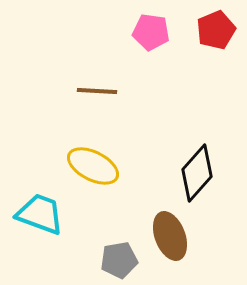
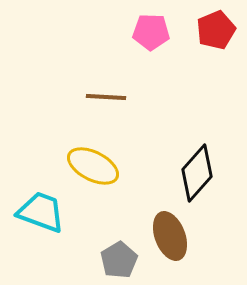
pink pentagon: rotated 6 degrees counterclockwise
brown line: moved 9 px right, 6 px down
cyan trapezoid: moved 1 px right, 2 px up
gray pentagon: rotated 21 degrees counterclockwise
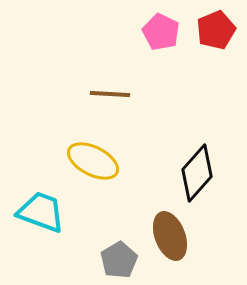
pink pentagon: moved 10 px right; rotated 24 degrees clockwise
brown line: moved 4 px right, 3 px up
yellow ellipse: moved 5 px up
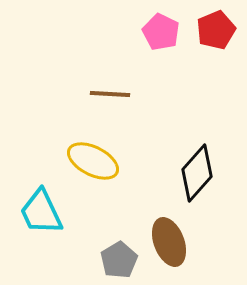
cyan trapezoid: rotated 135 degrees counterclockwise
brown ellipse: moved 1 px left, 6 px down
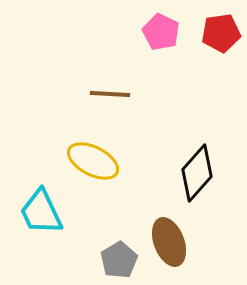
red pentagon: moved 5 px right, 3 px down; rotated 15 degrees clockwise
